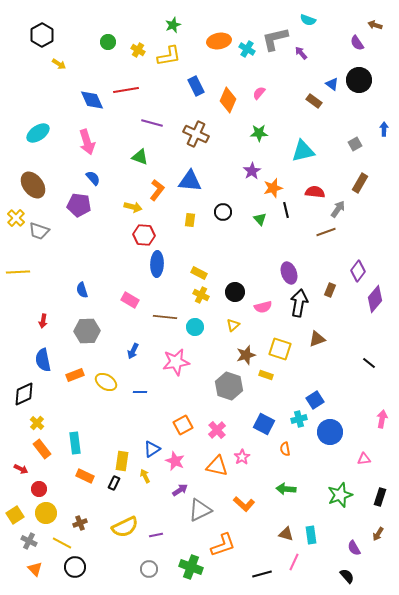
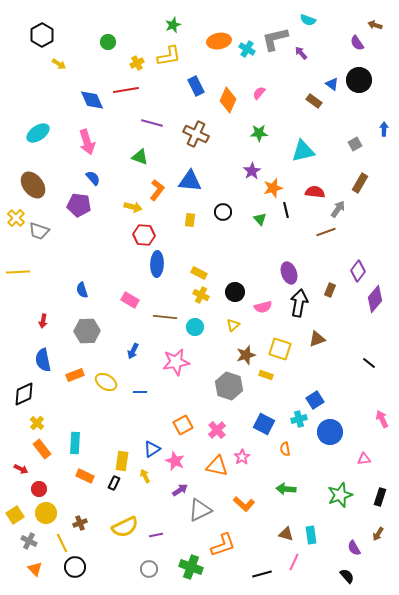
yellow cross at (138, 50): moved 1 px left, 13 px down; rotated 32 degrees clockwise
pink arrow at (382, 419): rotated 36 degrees counterclockwise
cyan rectangle at (75, 443): rotated 10 degrees clockwise
yellow line at (62, 543): rotated 36 degrees clockwise
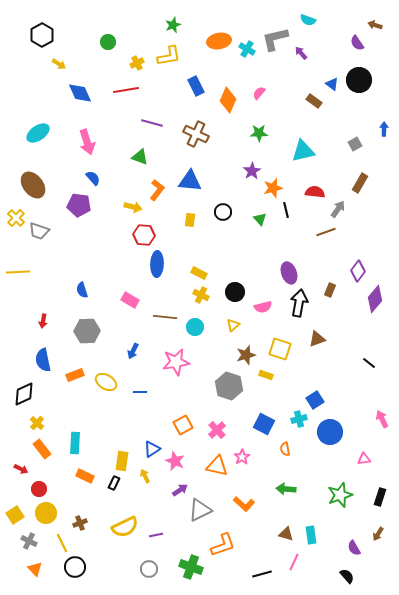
blue diamond at (92, 100): moved 12 px left, 7 px up
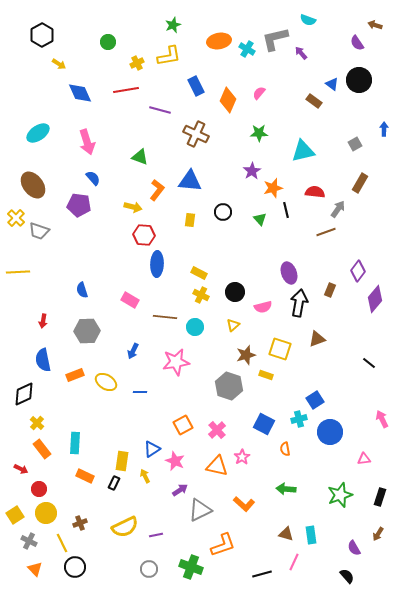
purple line at (152, 123): moved 8 px right, 13 px up
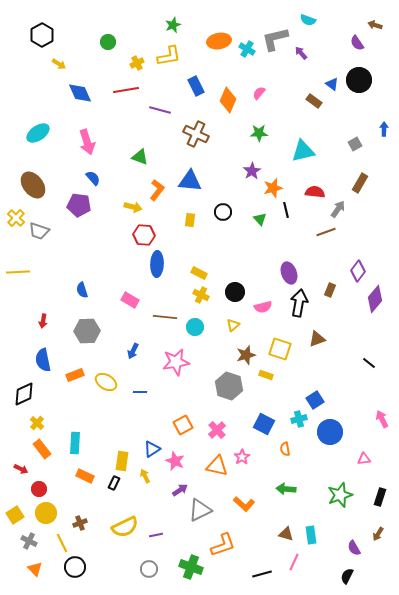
black semicircle at (347, 576): rotated 112 degrees counterclockwise
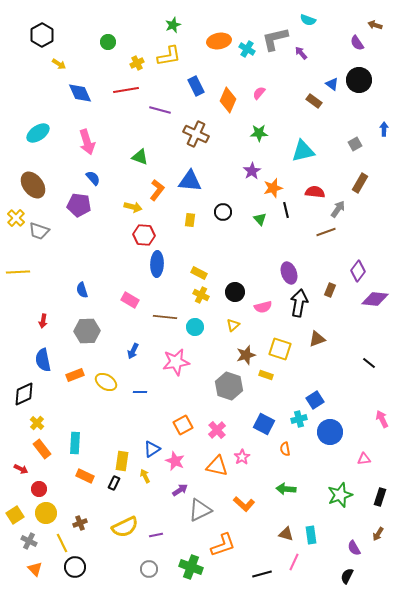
purple diamond at (375, 299): rotated 56 degrees clockwise
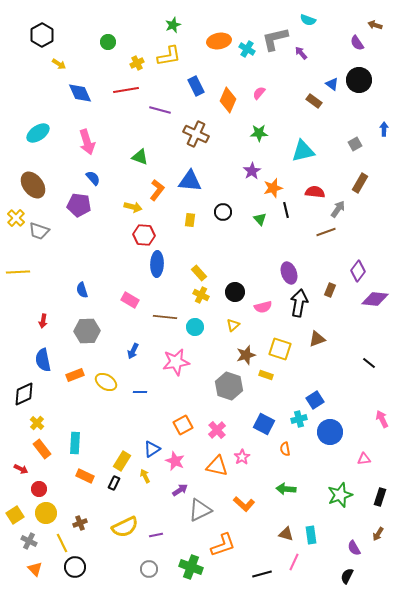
yellow rectangle at (199, 273): rotated 21 degrees clockwise
yellow rectangle at (122, 461): rotated 24 degrees clockwise
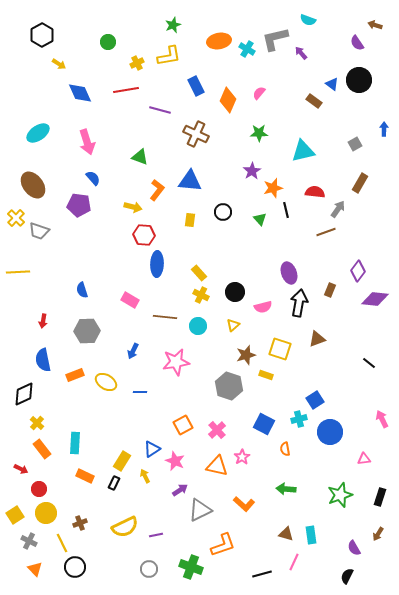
cyan circle at (195, 327): moved 3 px right, 1 px up
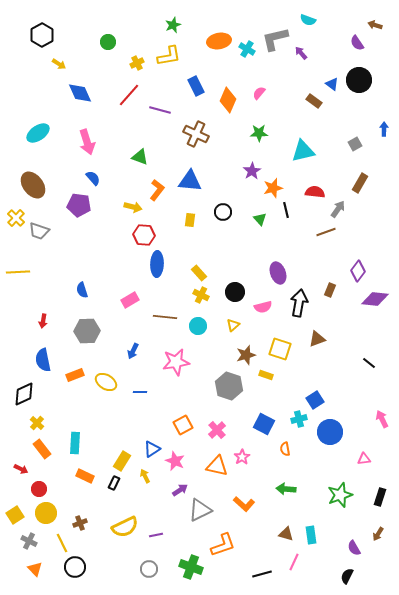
red line at (126, 90): moved 3 px right, 5 px down; rotated 40 degrees counterclockwise
purple ellipse at (289, 273): moved 11 px left
pink rectangle at (130, 300): rotated 60 degrees counterclockwise
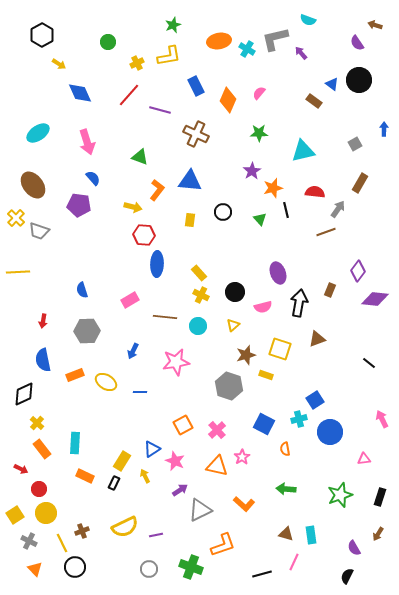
brown cross at (80, 523): moved 2 px right, 8 px down
